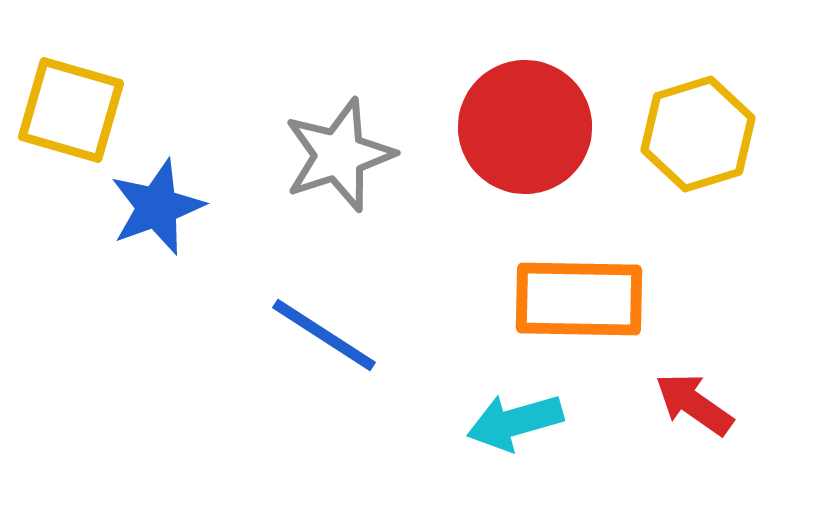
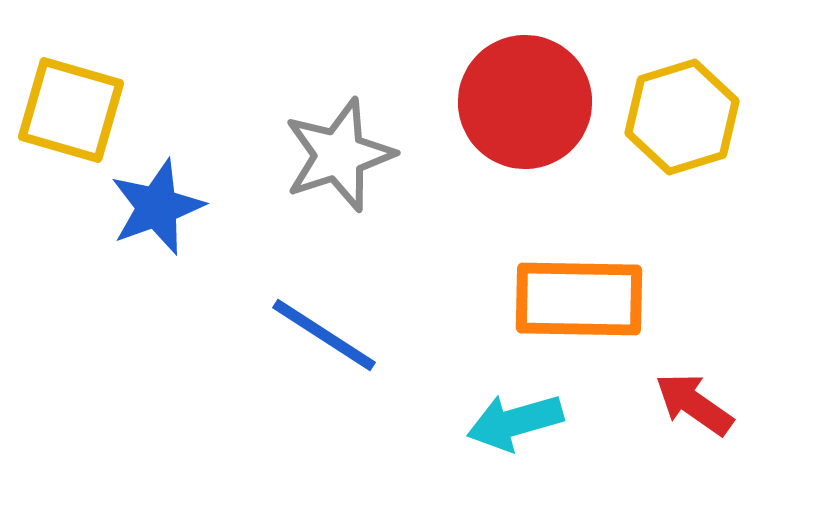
red circle: moved 25 px up
yellow hexagon: moved 16 px left, 17 px up
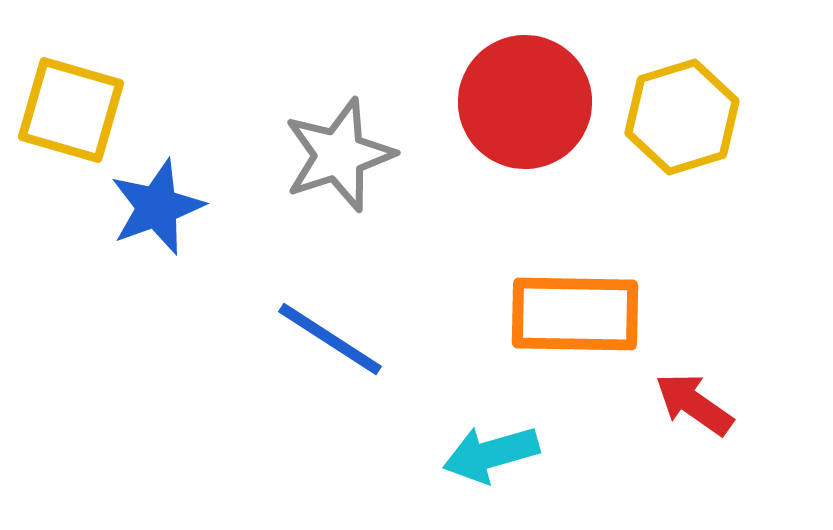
orange rectangle: moved 4 px left, 15 px down
blue line: moved 6 px right, 4 px down
cyan arrow: moved 24 px left, 32 px down
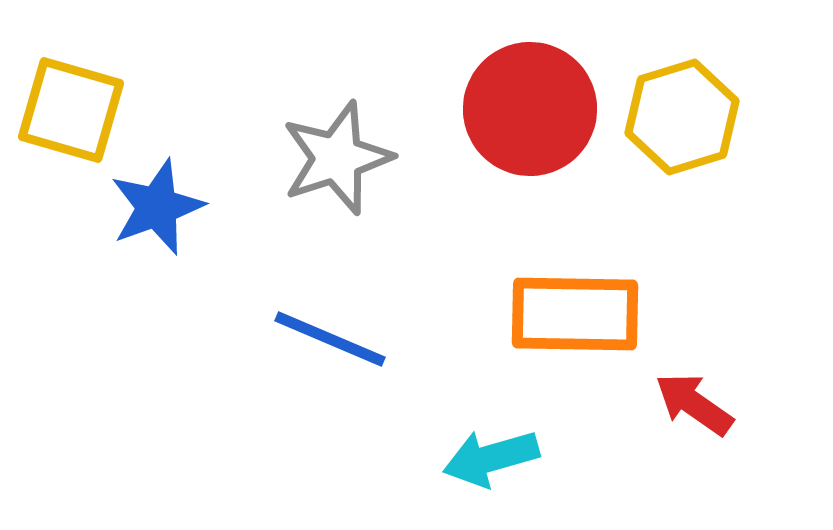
red circle: moved 5 px right, 7 px down
gray star: moved 2 px left, 3 px down
blue line: rotated 10 degrees counterclockwise
cyan arrow: moved 4 px down
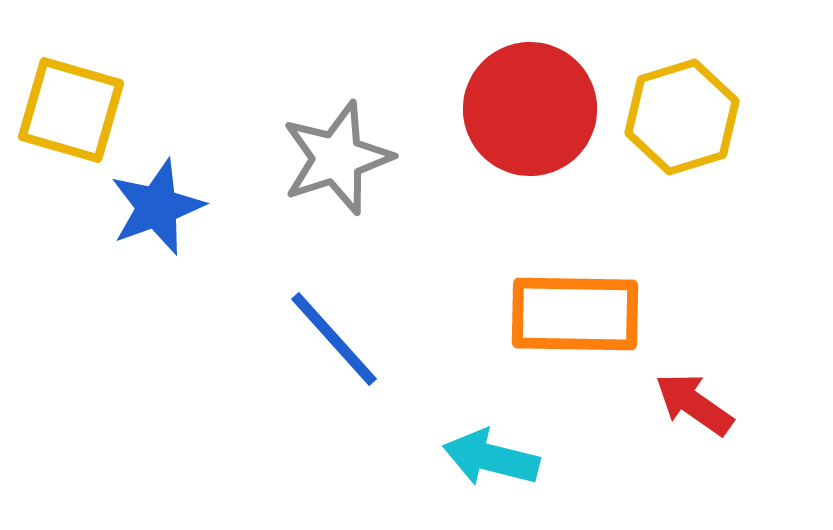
blue line: moved 4 px right; rotated 25 degrees clockwise
cyan arrow: rotated 30 degrees clockwise
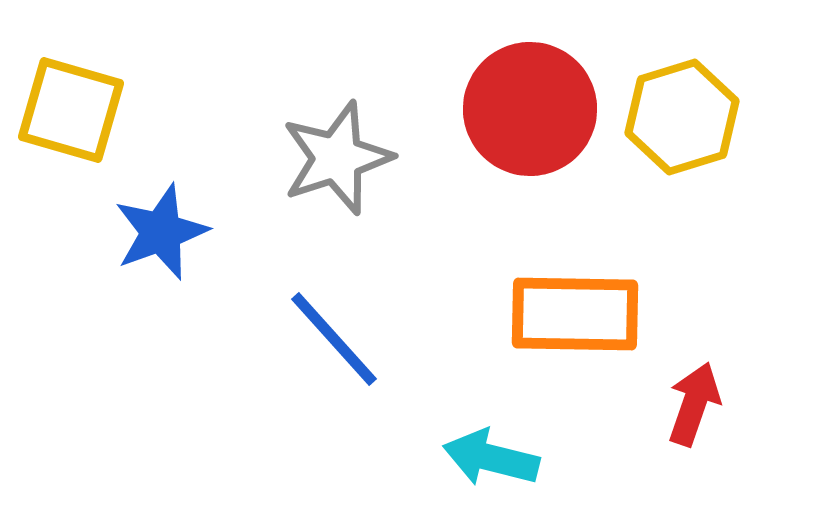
blue star: moved 4 px right, 25 px down
red arrow: rotated 74 degrees clockwise
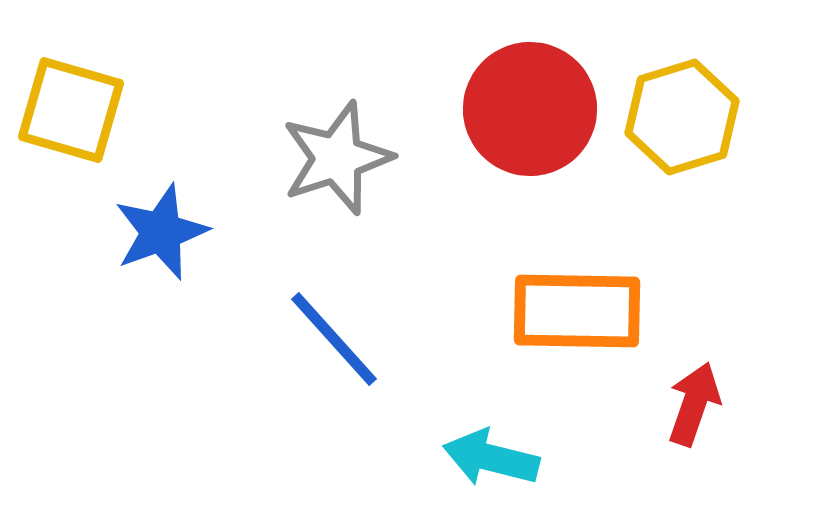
orange rectangle: moved 2 px right, 3 px up
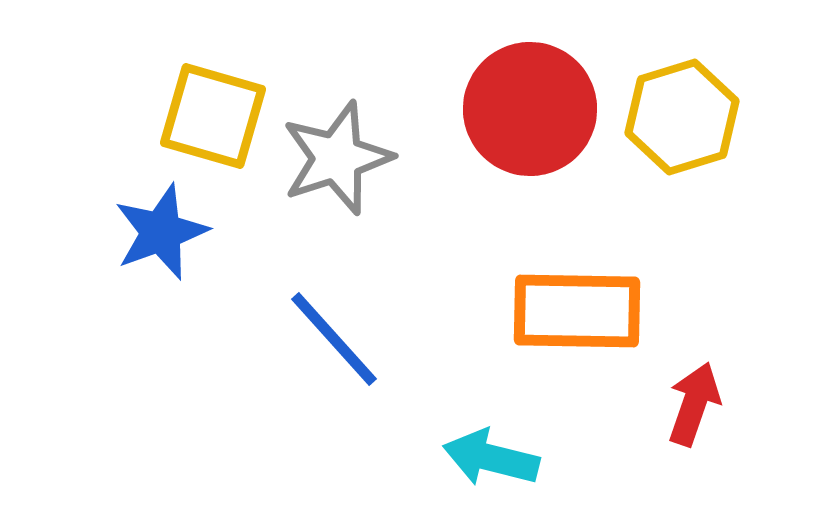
yellow square: moved 142 px right, 6 px down
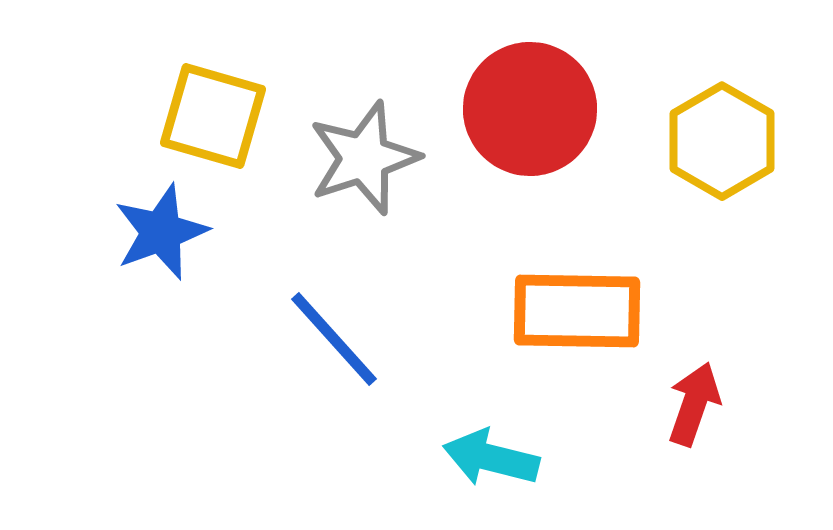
yellow hexagon: moved 40 px right, 24 px down; rotated 13 degrees counterclockwise
gray star: moved 27 px right
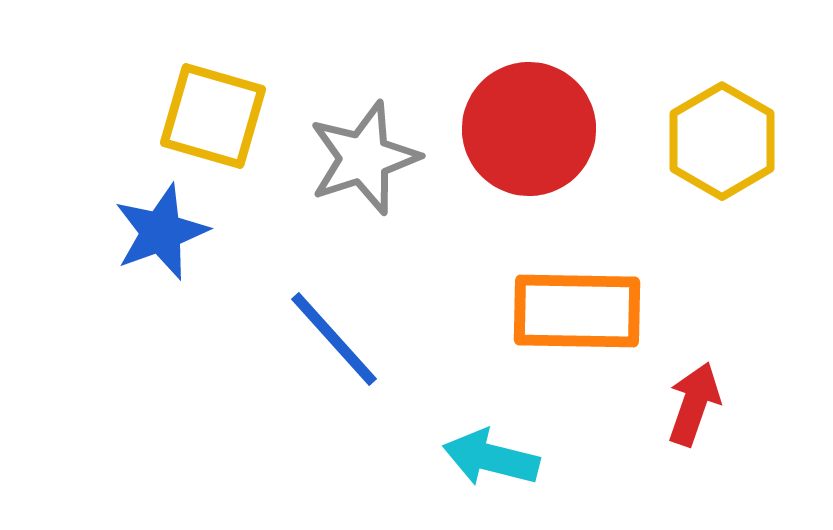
red circle: moved 1 px left, 20 px down
